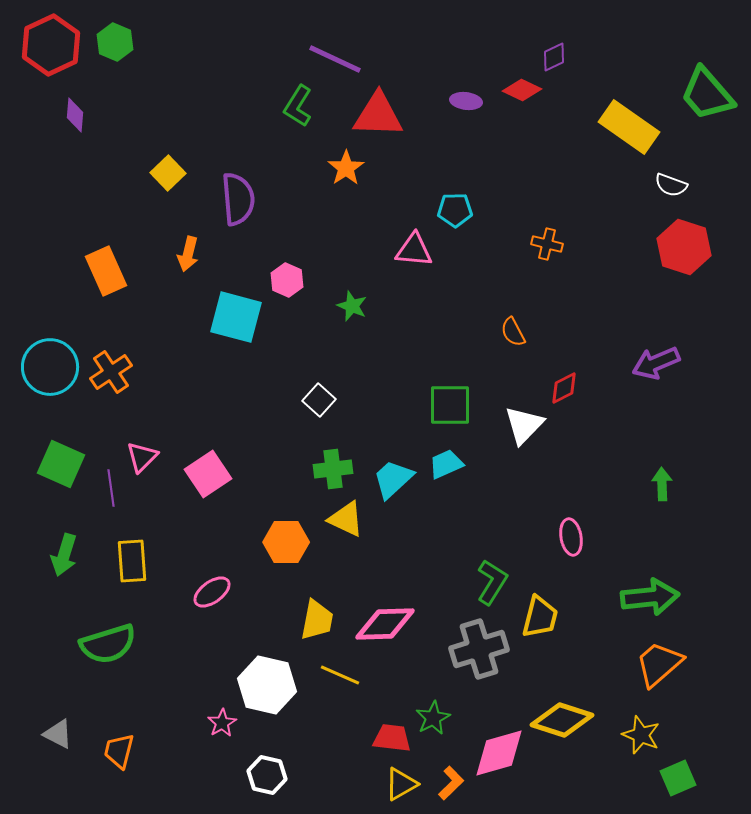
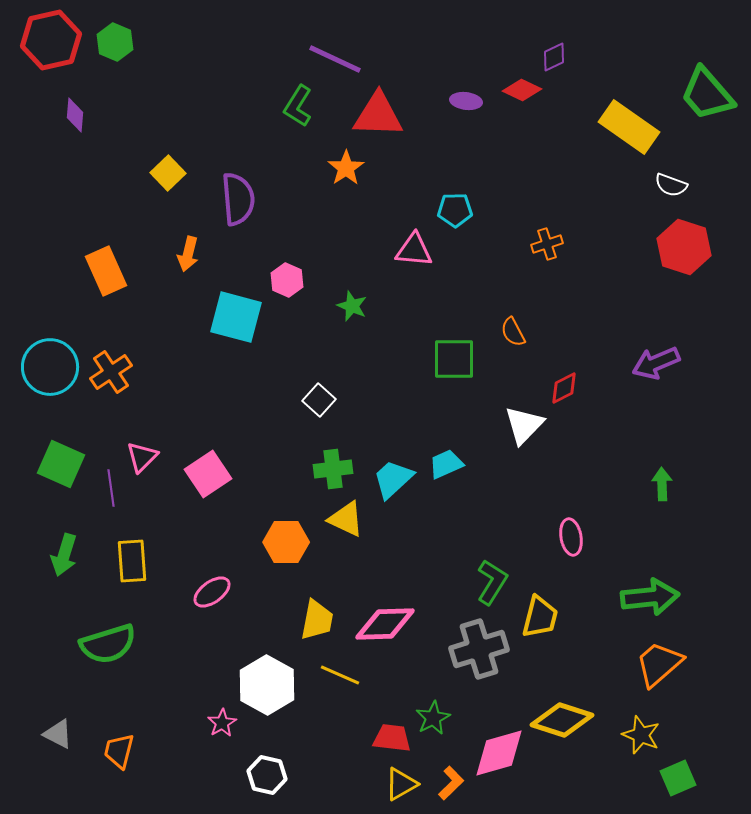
red hexagon at (51, 45): moved 5 px up; rotated 12 degrees clockwise
orange cross at (547, 244): rotated 32 degrees counterclockwise
green square at (450, 405): moved 4 px right, 46 px up
white hexagon at (267, 685): rotated 16 degrees clockwise
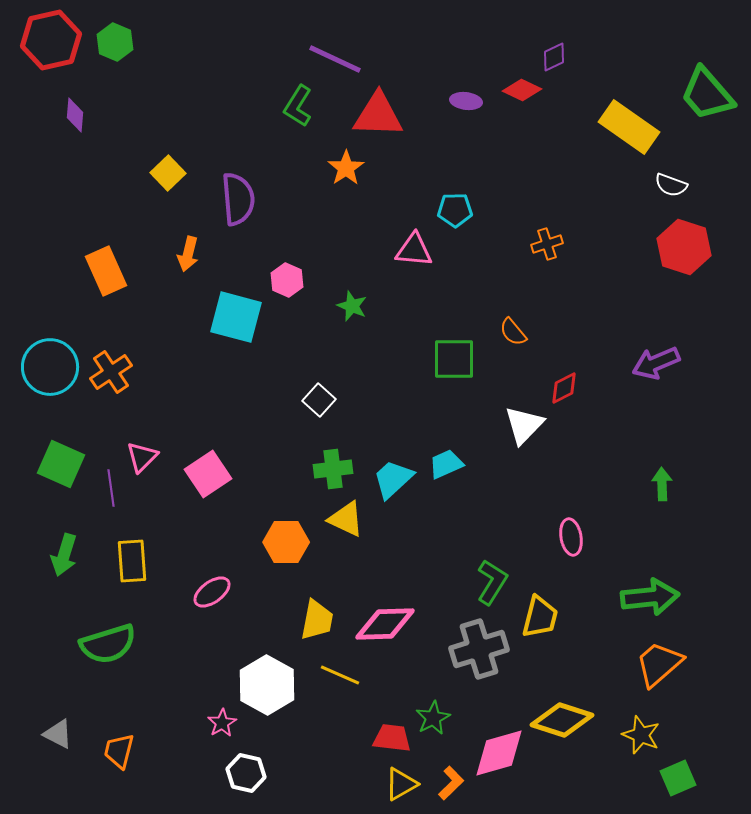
orange semicircle at (513, 332): rotated 12 degrees counterclockwise
white hexagon at (267, 775): moved 21 px left, 2 px up
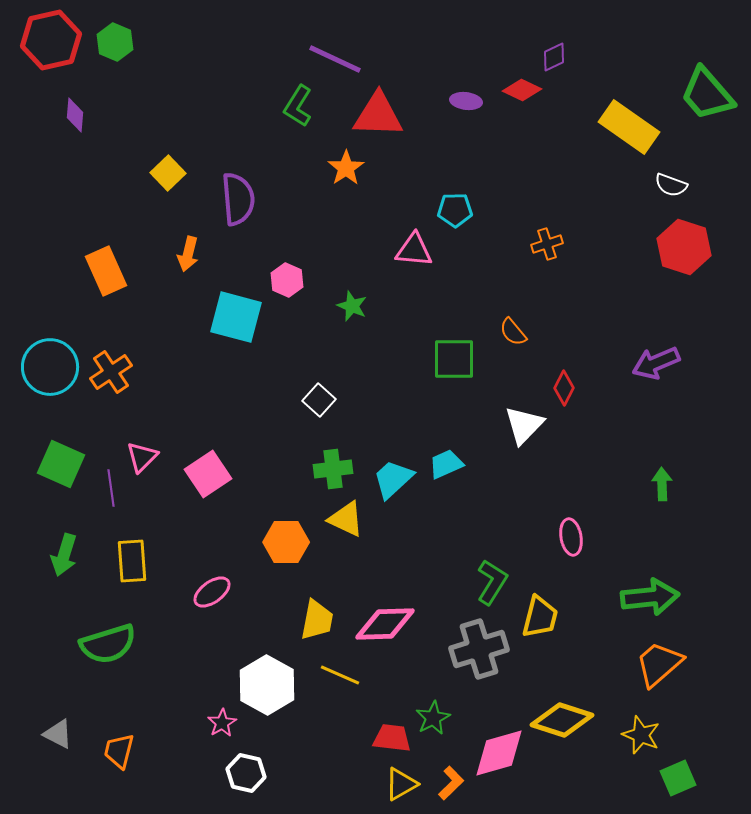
red diamond at (564, 388): rotated 36 degrees counterclockwise
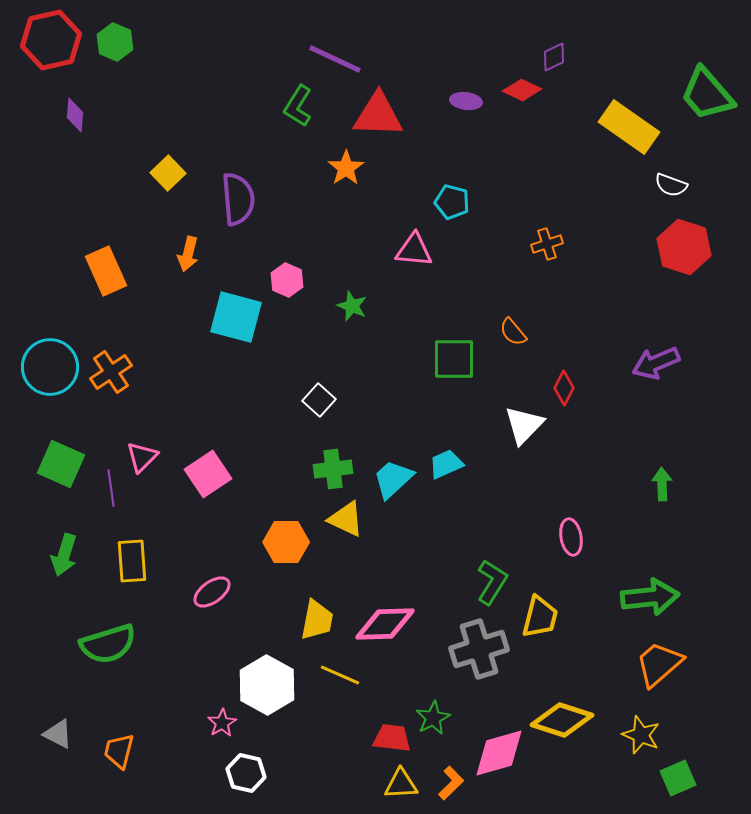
cyan pentagon at (455, 210): moved 3 px left, 8 px up; rotated 16 degrees clockwise
yellow triangle at (401, 784): rotated 27 degrees clockwise
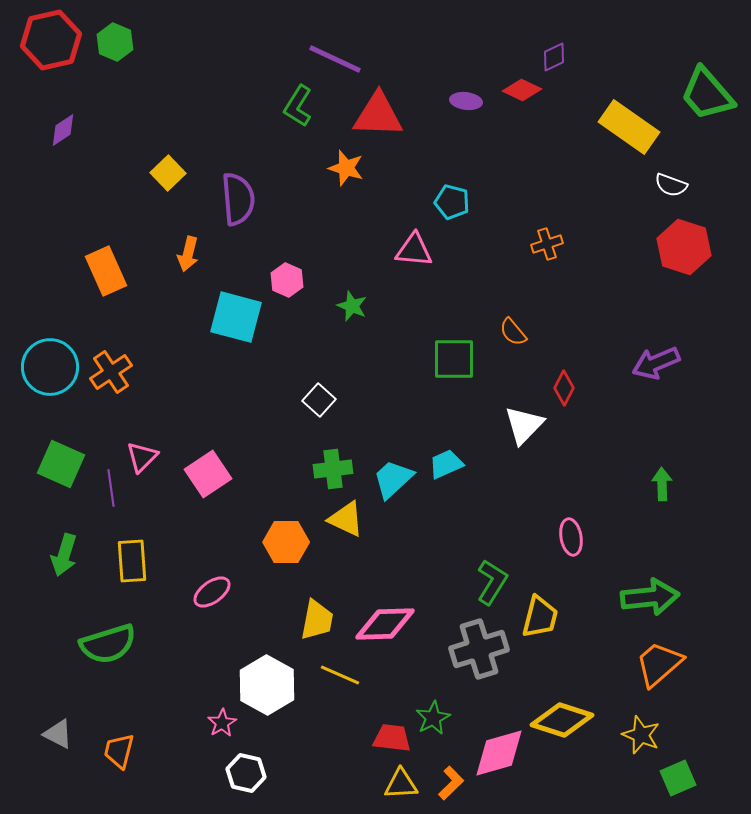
purple diamond at (75, 115): moved 12 px left, 15 px down; rotated 52 degrees clockwise
orange star at (346, 168): rotated 21 degrees counterclockwise
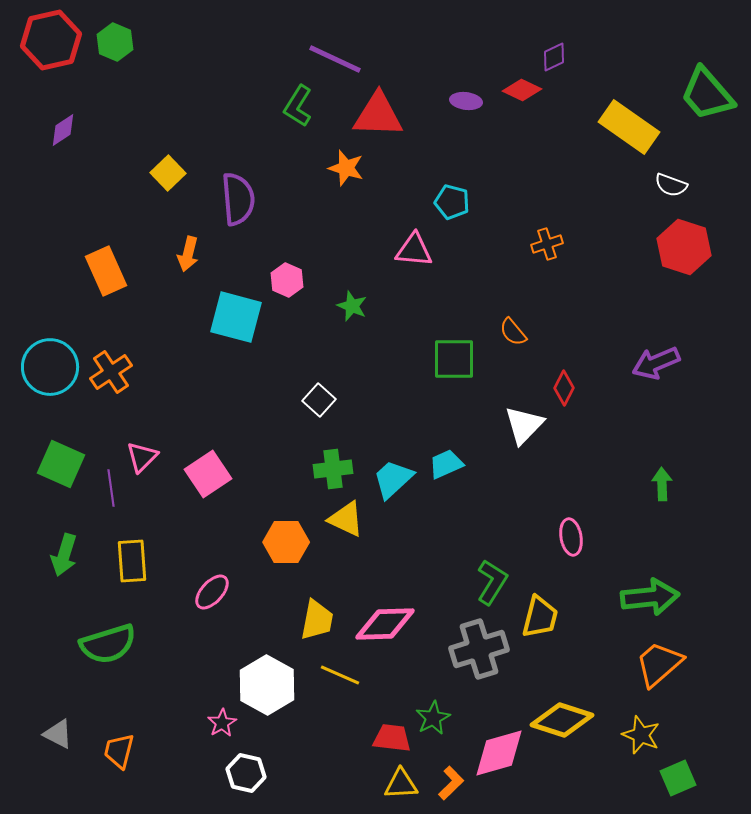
pink ellipse at (212, 592): rotated 12 degrees counterclockwise
